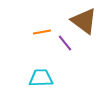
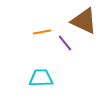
brown triangle: rotated 12 degrees counterclockwise
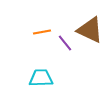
brown triangle: moved 6 px right, 9 px down
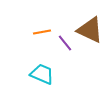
cyan trapezoid: moved 1 px right, 4 px up; rotated 25 degrees clockwise
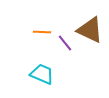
orange line: rotated 12 degrees clockwise
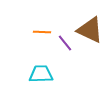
cyan trapezoid: moved 1 px left; rotated 25 degrees counterclockwise
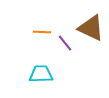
brown triangle: moved 1 px right, 2 px up
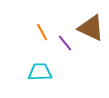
orange line: rotated 60 degrees clockwise
cyan trapezoid: moved 1 px left, 2 px up
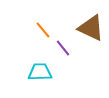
orange line: moved 1 px right, 2 px up; rotated 12 degrees counterclockwise
purple line: moved 2 px left, 5 px down
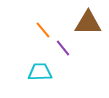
brown triangle: moved 3 px left, 5 px up; rotated 24 degrees counterclockwise
